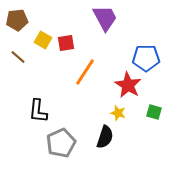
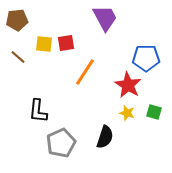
yellow square: moved 1 px right, 4 px down; rotated 24 degrees counterclockwise
yellow star: moved 9 px right
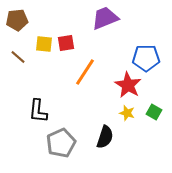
purple trapezoid: rotated 84 degrees counterclockwise
green square: rotated 14 degrees clockwise
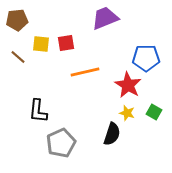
yellow square: moved 3 px left
orange line: rotated 44 degrees clockwise
black semicircle: moved 7 px right, 3 px up
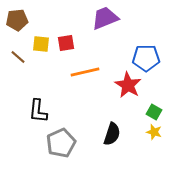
yellow star: moved 27 px right, 19 px down
